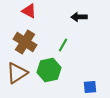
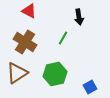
black arrow: rotated 98 degrees counterclockwise
green line: moved 7 px up
green hexagon: moved 6 px right, 4 px down
blue square: rotated 24 degrees counterclockwise
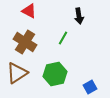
black arrow: moved 1 px up
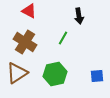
blue square: moved 7 px right, 11 px up; rotated 24 degrees clockwise
